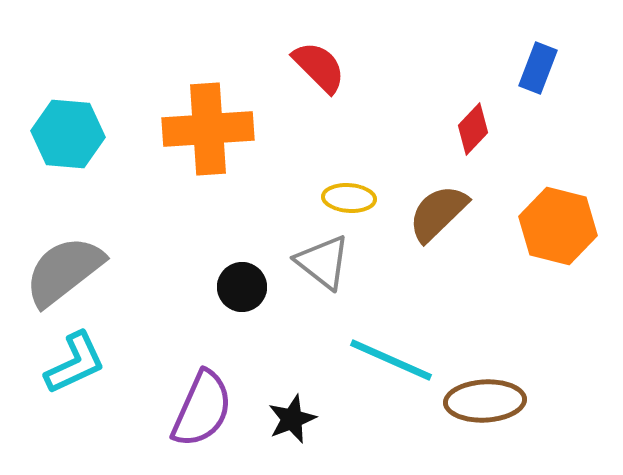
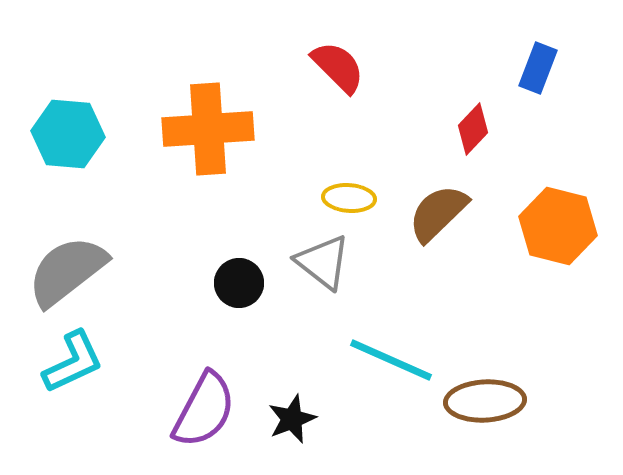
red semicircle: moved 19 px right
gray semicircle: moved 3 px right
black circle: moved 3 px left, 4 px up
cyan L-shape: moved 2 px left, 1 px up
purple semicircle: moved 2 px right, 1 px down; rotated 4 degrees clockwise
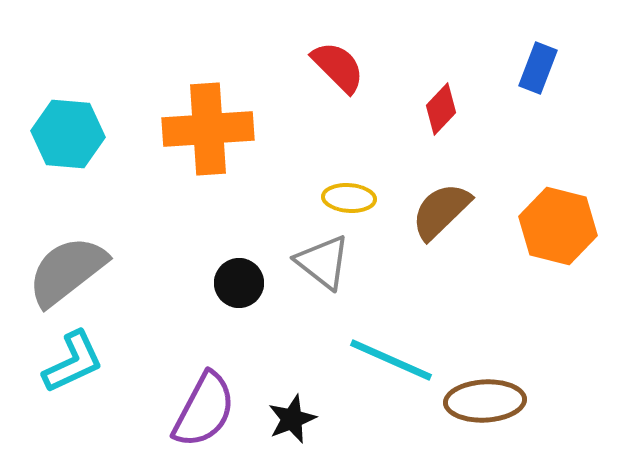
red diamond: moved 32 px left, 20 px up
brown semicircle: moved 3 px right, 2 px up
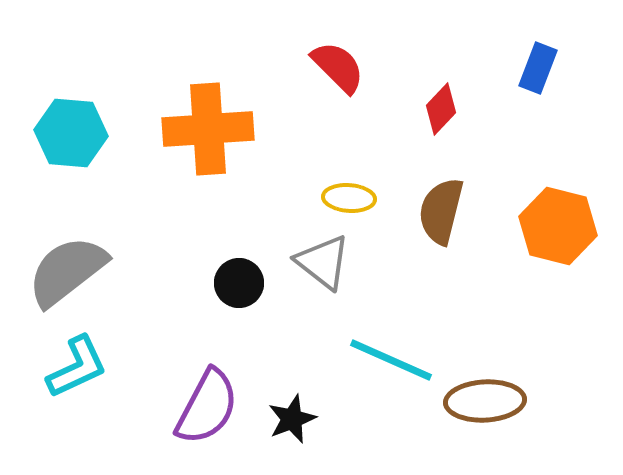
cyan hexagon: moved 3 px right, 1 px up
brown semicircle: rotated 32 degrees counterclockwise
cyan L-shape: moved 4 px right, 5 px down
purple semicircle: moved 3 px right, 3 px up
